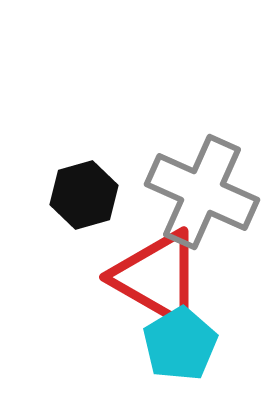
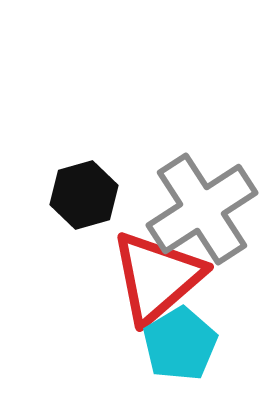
gray cross: moved 17 px down; rotated 33 degrees clockwise
red triangle: rotated 49 degrees clockwise
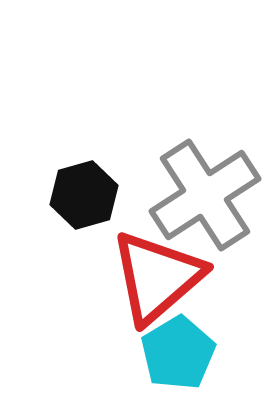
gray cross: moved 3 px right, 14 px up
cyan pentagon: moved 2 px left, 9 px down
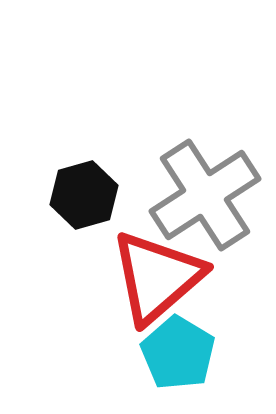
cyan pentagon: rotated 10 degrees counterclockwise
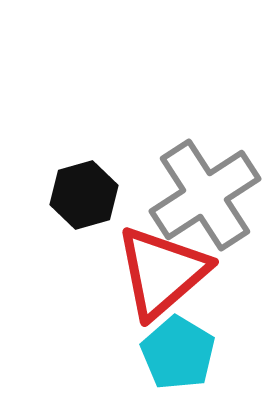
red triangle: moved 5 px right, 5 px up
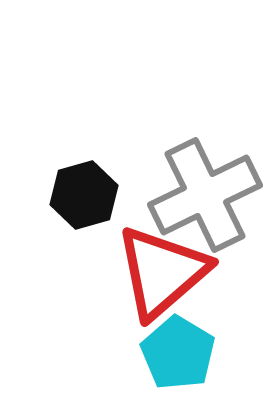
gray cross: rotated 7 degrees clockwise
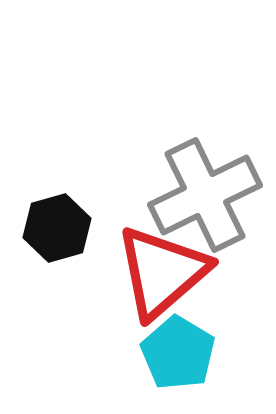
black hexagon: moved 27 px left, 33 px down
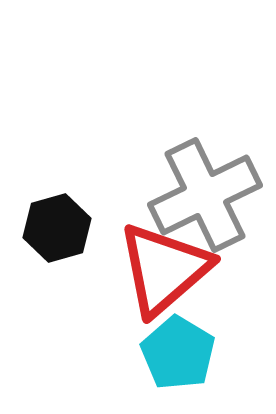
red triangle: moved 2 px right, 3 px up
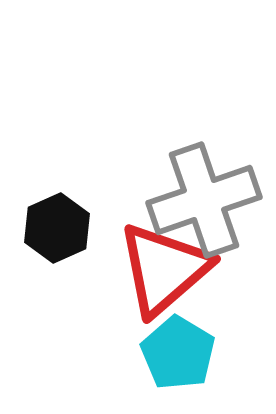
gray cross: moved 1 px left, 5 px down; rotated 7 degrees clockwise
black hexagon: rotated 8 degrees counterclockwise
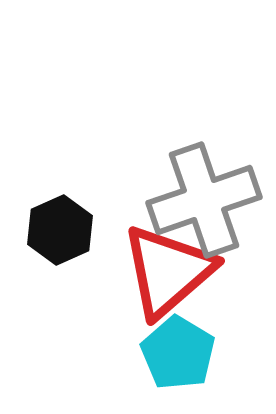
black hexagon: moved 3 px right, 2 px down
red triangle: moved 4 px right, 2 px down
